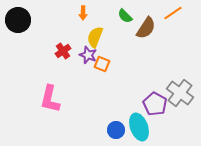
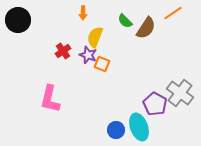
green semicircle: moved 5 px down
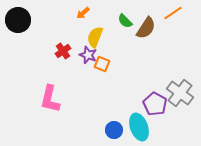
orange arrow: rotated 48 degrees clockwise
blue circle: moved 2 px left
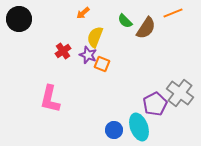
orange line: rotated 12 degrees clockwise
black circle: moved 1 px right, 1 px up
purple pentagon: rotated 15 degrees clockwise
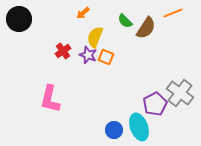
orange square: moved 4 px right, 7 px up
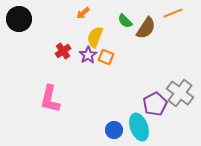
purple star: rotated 18 degrees clockwise
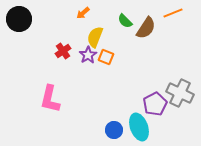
gray cross: rotated 12 degrees counterclockwise
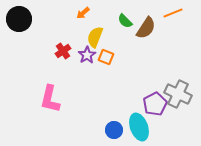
purple star: moved 1 px left
gray cross: moved 2 px left, 1 px down
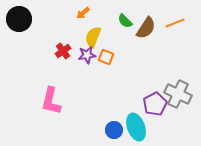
orange line: moved 2 px right, 10 px down
yellow semicircle: moved 2 px left
purple star: rotated 24 degrees clockwise
pink L-shape: moved 1 px right, 2 px down
cyan ellipse: moved 3 px left
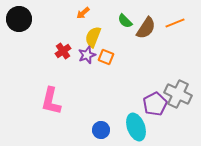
purple star: rotated 12 degrees counterclockwise
blue circle: moved 13 px left
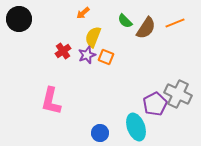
blue circle: moved 1 px left, 3 px down
